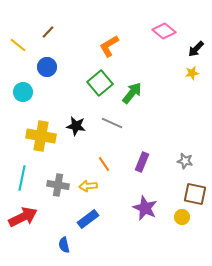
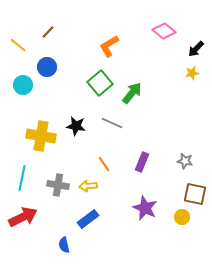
cyan circle: moved 7 px up
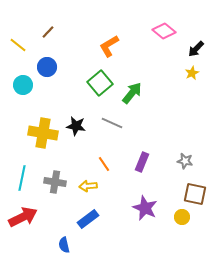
yellow star: rotated 16 degrees counterclockwise
yellow cross: moved 2 px right, 3 px up
gray cross: moved 3 px left, 3 px up
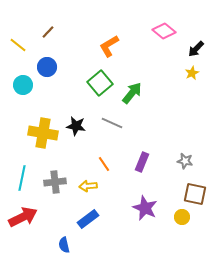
gray cross: rotated 15 degrees counterclockwise
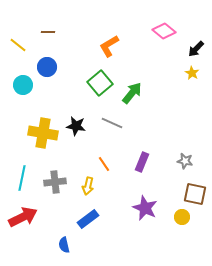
brown line: rotated 48 degrees clockwise
yellow star: rotated 16 degrees counterclockwise
yellow arrow: rotated 72 degrees counterclockwise
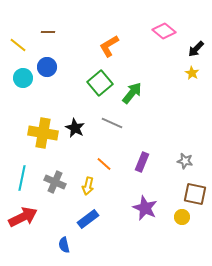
cyan circle: moved 7 px up
black star: moved 1 px left, 2 px down; rotated 18 degrees clockwise
orange line: rotated 14 degrees counterclockwise
gray cross: rotated 30 degrees clockwise
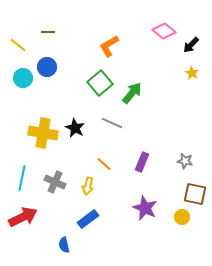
black arrow: moved 5 px left, 4 px up
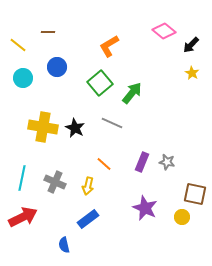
blue circle: moved 10 px right
yellow cross: moved 6 px up
gray star: moved 18 px left, 1 px down
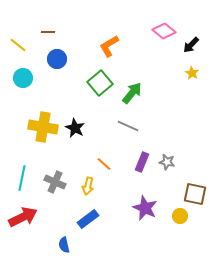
blue circle: moved 8 px up
gray line: moved 16 px right, 3 px down
yellow circle: moved 2 px left, 1 px up
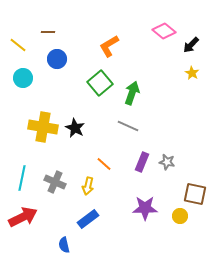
green arrow: rotated 20 degrees counterclockwise
purple star: rotated 25 degrees counterclockwise
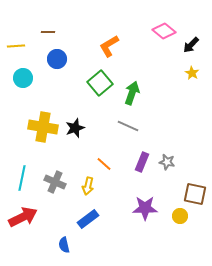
yellow line: moved 2 px left, 1 px down; rotated 42 degrees counterclockwise
black star: rotated 24 degrees clockwise
